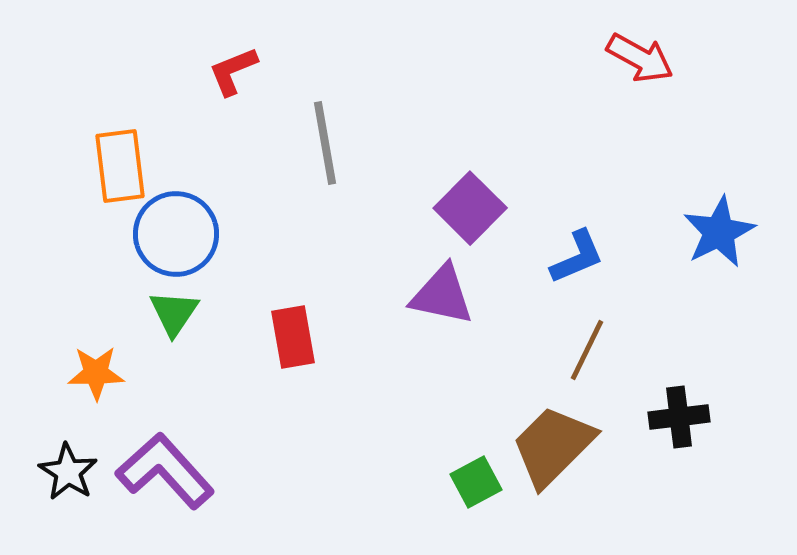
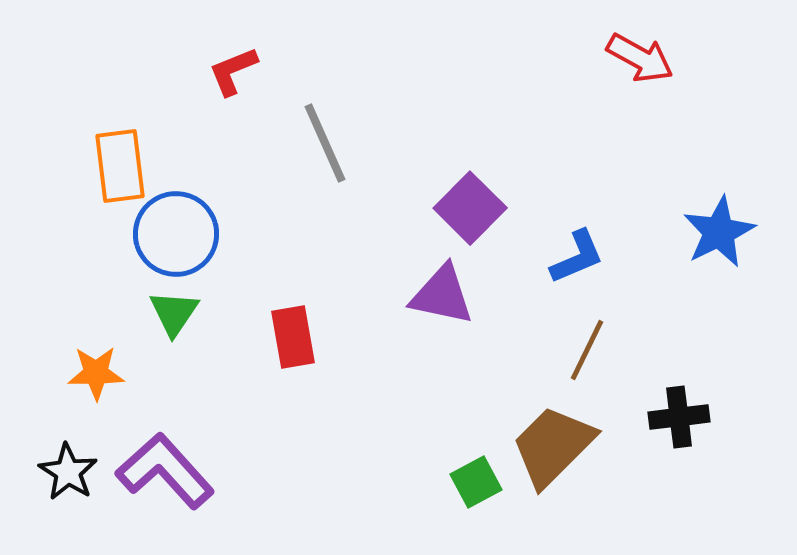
gray line: rotated 14 degrees counterclockwise
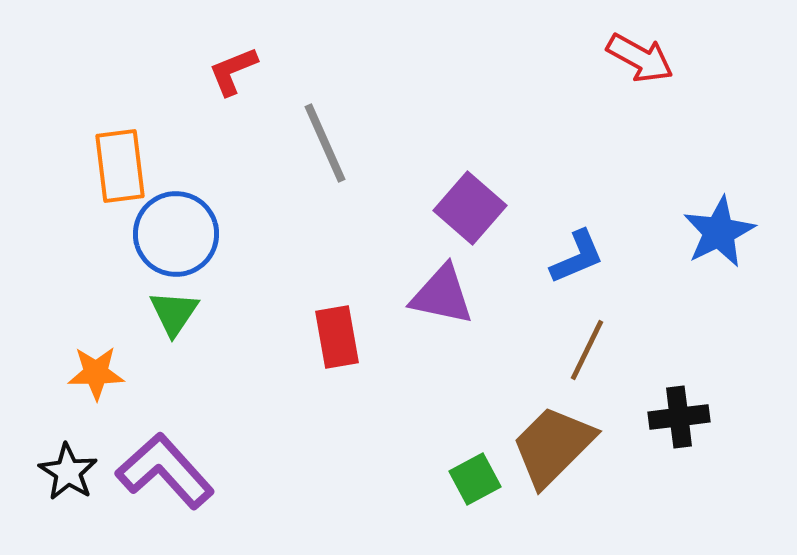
purple square: rotated 4 degrees counterclockwise
red rectangle: moved 44 px right
green square: moved 1 px left, 3 px up
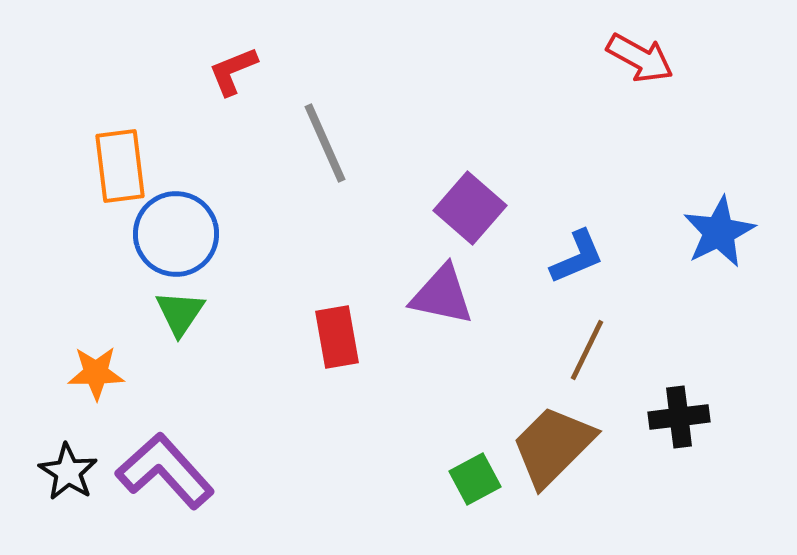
green triangle: moved 6 px right
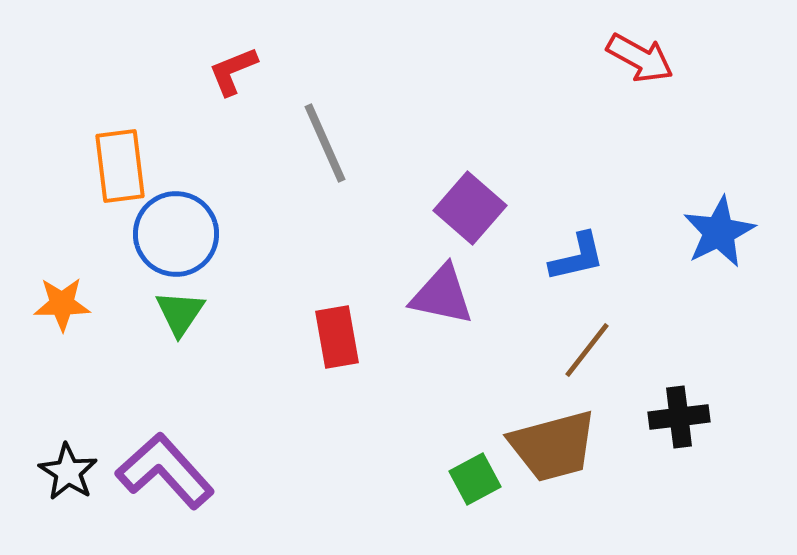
blue L-shape: rotated 10 degrees clockwise
brown line: rotated 12 degrees clockwise
orange star: moved 34 px left, 69 px up
brown trapezoid: rotated 150 degrees counterclockwise
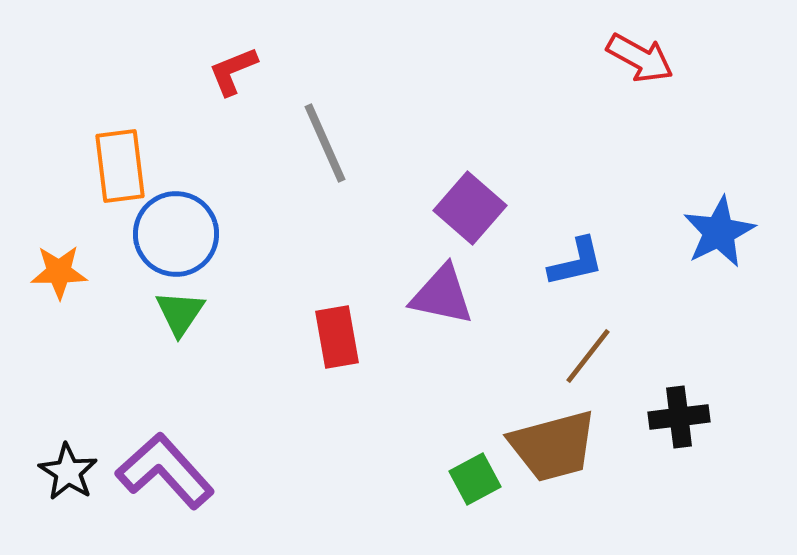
blue L-shape: moved 1 px left, 5 px down
orange star: moved 3 px left, 32 px up
brown line: moved 1 px right, 6 px down
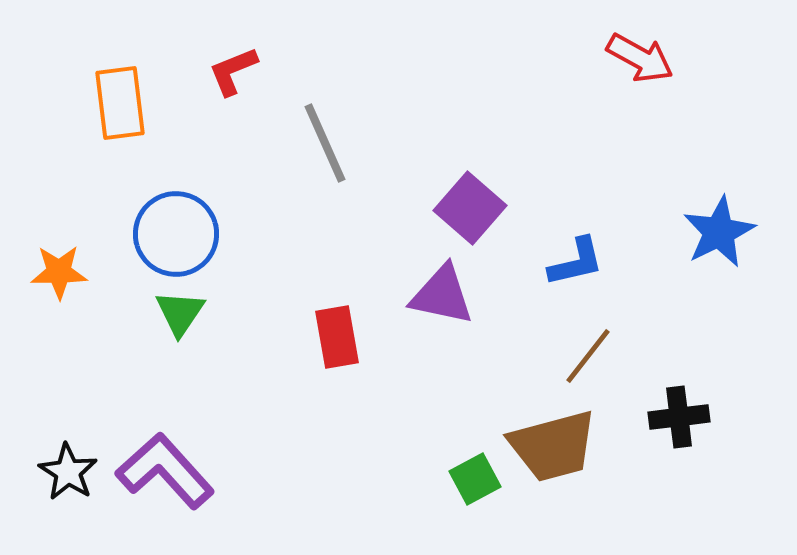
orange rectangle: moved 63 px up
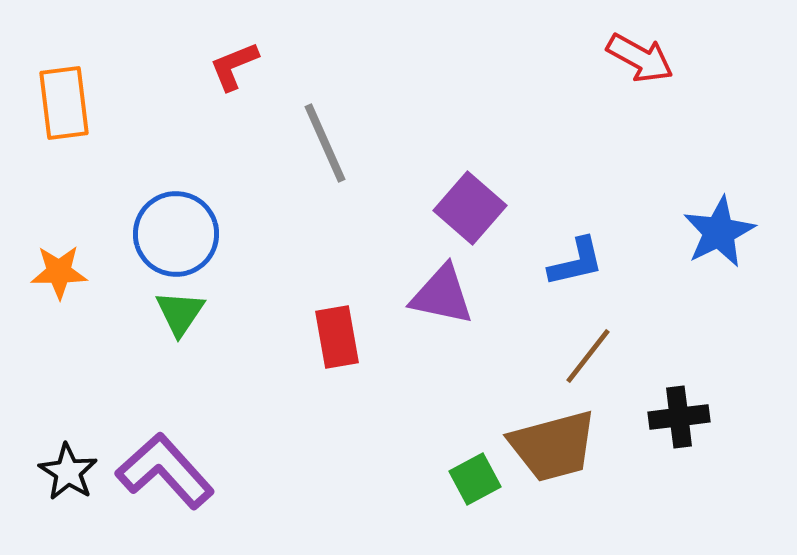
red L-shape: moved 1 px right, 5 px up
orange rectangle: moved 56 px left
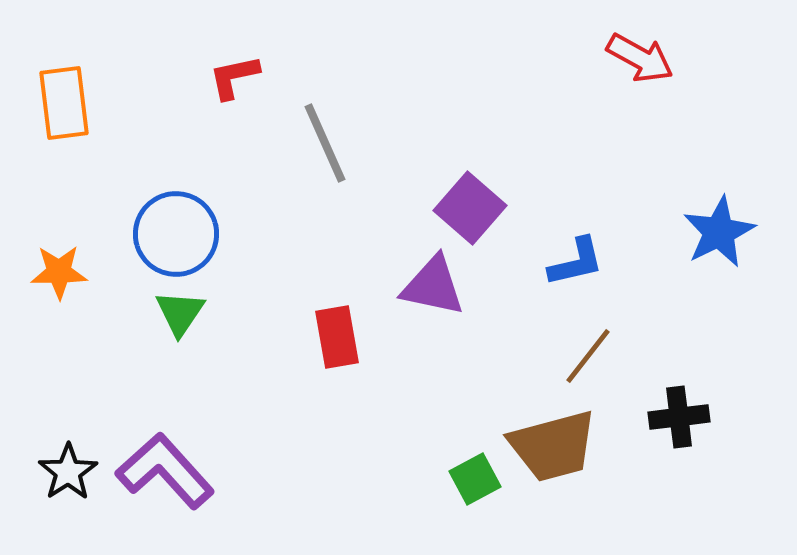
red L-shape: moved 11 px down; rotated 10 degrees clockwise
purple triangle: moved 9 px left, 9 px up
black star: rotated 6 degrees clockwise
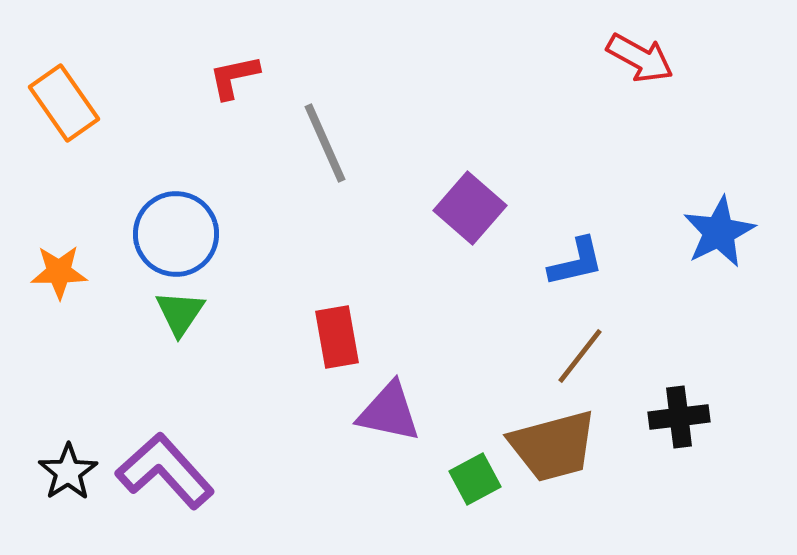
orange rectangle: rotated 28 degrees counterclockwise
purple triangle: moved 44 px left, 126 px down
brown line: moved 8 px left
